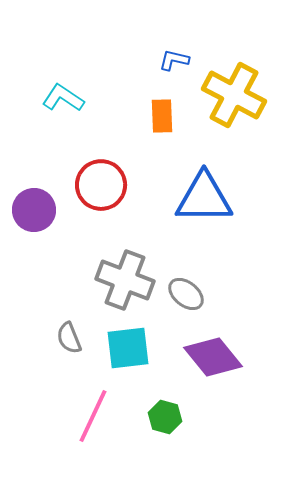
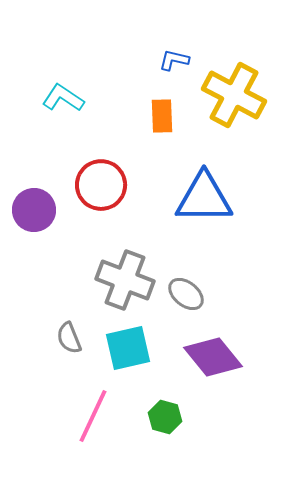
cyan square: rotated 6 degrees counterclockwise
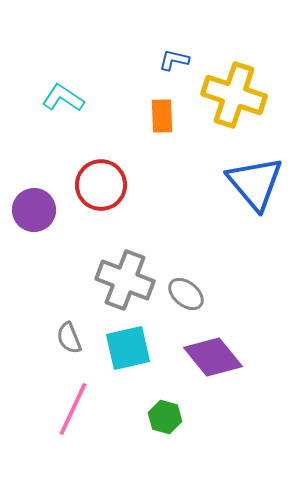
yellow cross: rotated 10 degrees counterclockwise
blue triangle: moved 51 px right, 15 px up; rotated 50 degrees clockwise
pink line: moved 20 px left, 7 px up
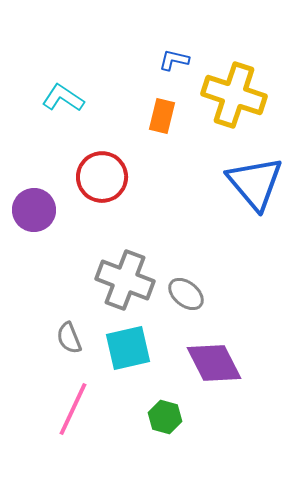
orange rectangle: rotated 16 degrees clockwise
red circle: moved 1 px right, 8 px up
purple diamond: moved 1 px right, 6 px down; rotated 12 degrees clockwise
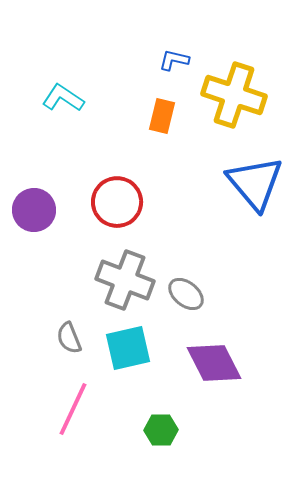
red circle: moved 15 px right, 25 px down
green hexagon: moved 4 px left, 13 px down; rotated 16 degrees counterclockwise
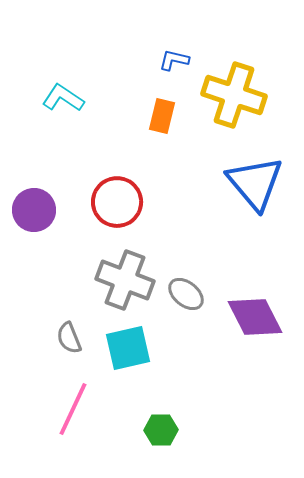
purple diamond: moved 41 px right, 46 px up
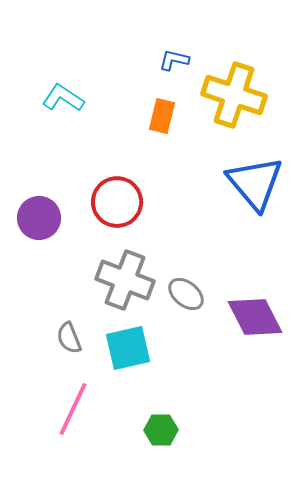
purple circle: moved 5 px right, 8 px down
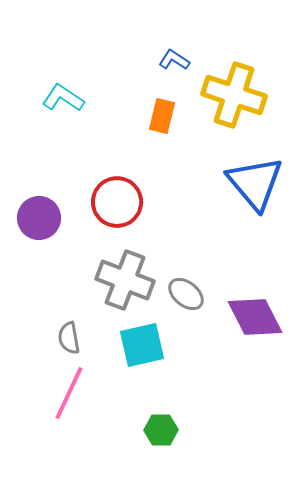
blue L-shape: rotated 20 degrees clockwise
gray semicircle: rotated 12 degrees clockwise
cyan square: moved 14 px right, 3 px up
pink line: moved 4 px left, 16 px up
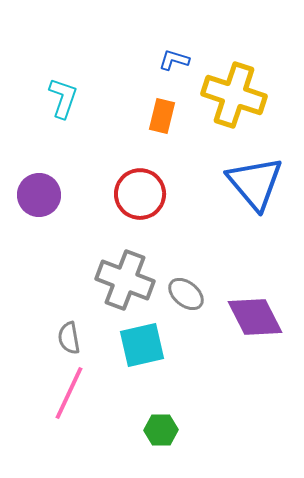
blue L-shape: rotated 16 degrees counterclockwise
cyan L-shape: rotated 75 degrees clockwise
red circle: moved 23 px right, 8 px up
purple circle: moved 23 px up
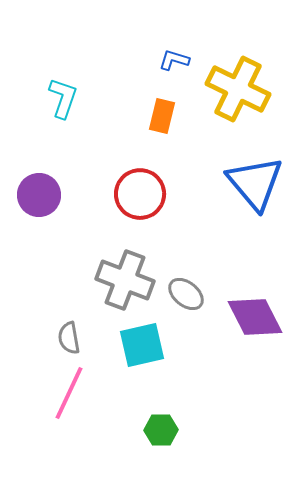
yellow cross: moved 4 px right, 6 px up; rotated 8 degrees clockwise
